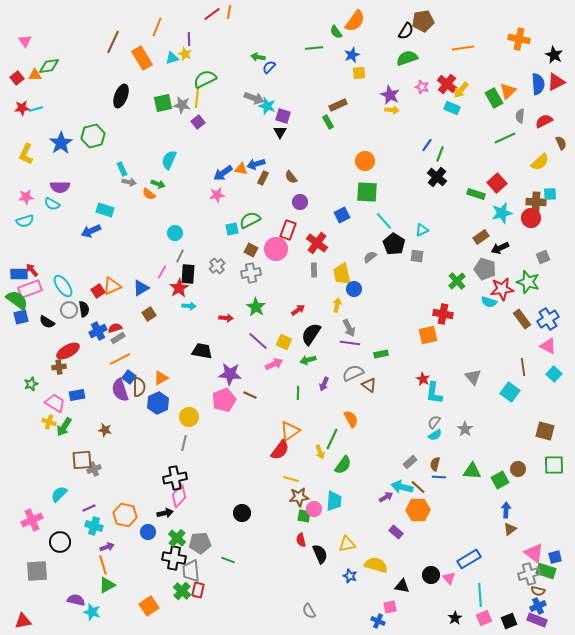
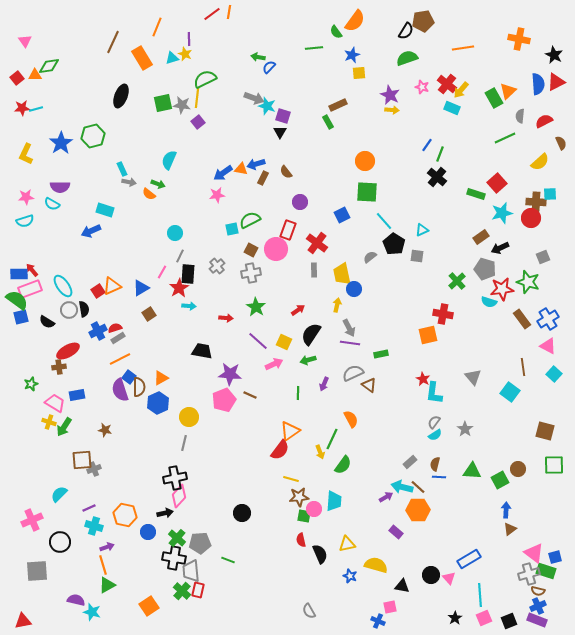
brown semicircle at (291, 177): moved 5 px left, 5 px up
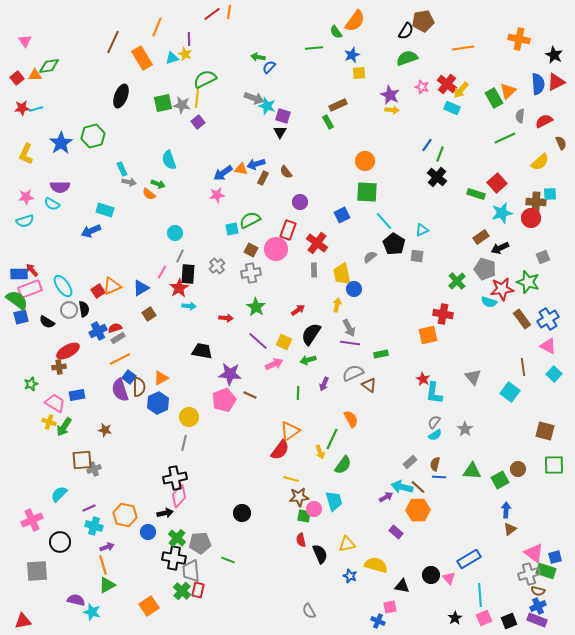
cyan semicircle at (169, 160): rotated 42 degrees counterclockwise
cyan trapezoid at (334, 501): rotated 20 degrees counterclockwise
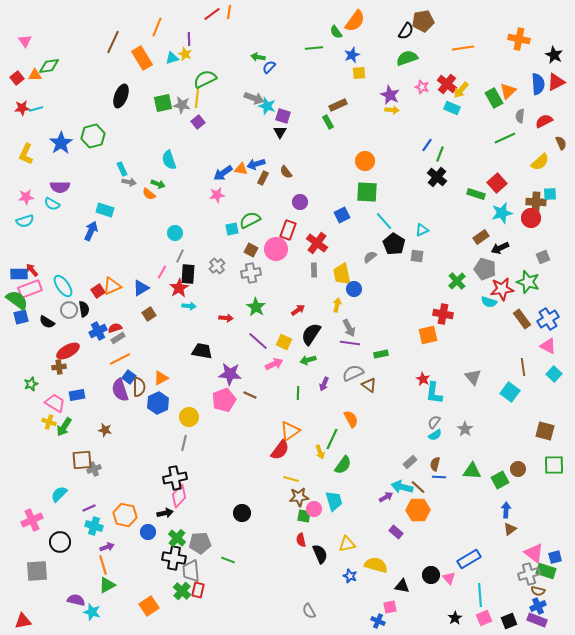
blue arrow at (91, 231): rotated 138 degrees clockwise
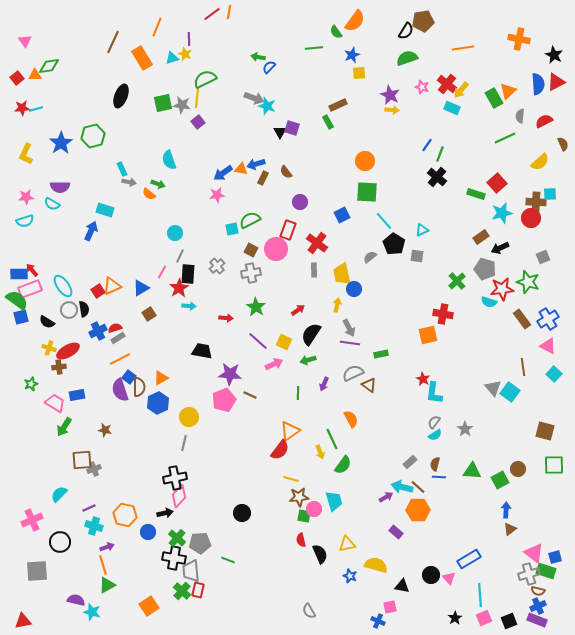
purple square at (283, 116): moved 9 px right, 12 px down
brown semicircle at (561, 143): moved 2 px right, 1 px down
gray triangle at (473, 377): moved 20 px right, 11 px down
yellow cross at (49, 422): moved 74 px up
green line at (332, 439): rotated 50 degrees counterclockwise
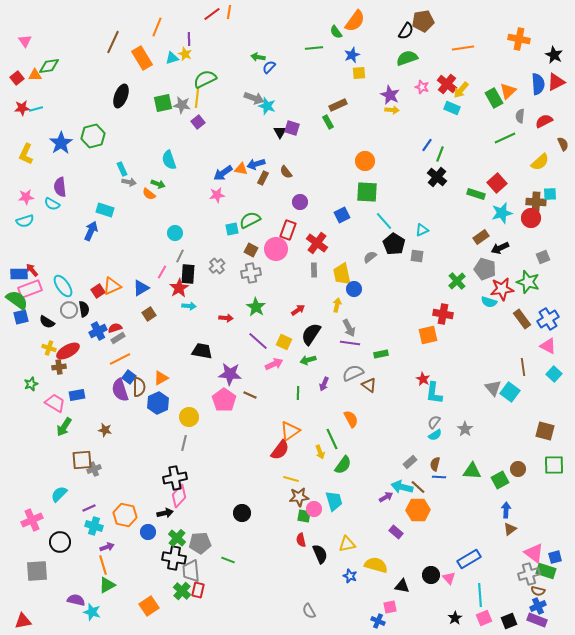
purple semicircle at (60, 187): rotated 84 degrees clockwise
pink pentagon at (224, 400): rotated 15 degrees counterclockwise
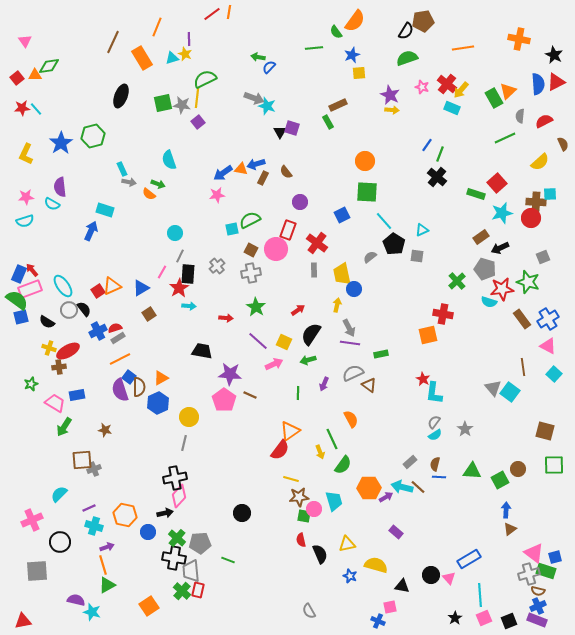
cyan line at (36, 109): rotated 64 degrees clockwise
blue rectangle at (19, 274): rotated 66 degrees counterclockwise
black semicircle at (84, 309): rotated 28 degrees counterclockwise
orange hexagon at (418, 510): moved 49 px left, 22 px up
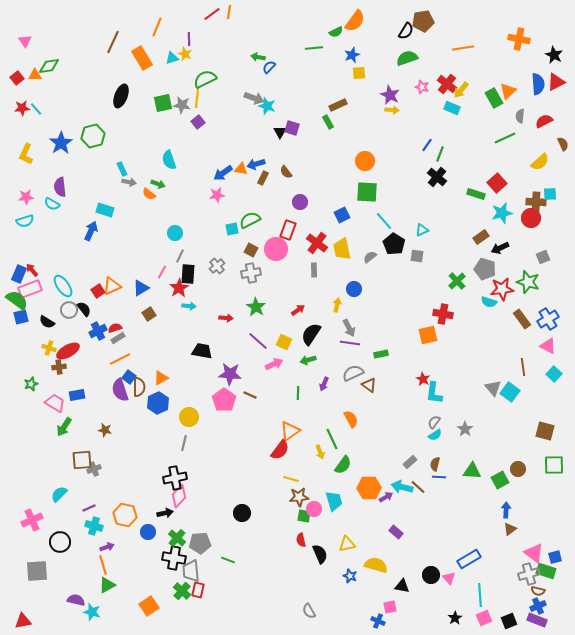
green semicircle at (336, 32): rotated 80 degrees counterclockwise
yellow trapezoid at (342, 274): moved 25 px up
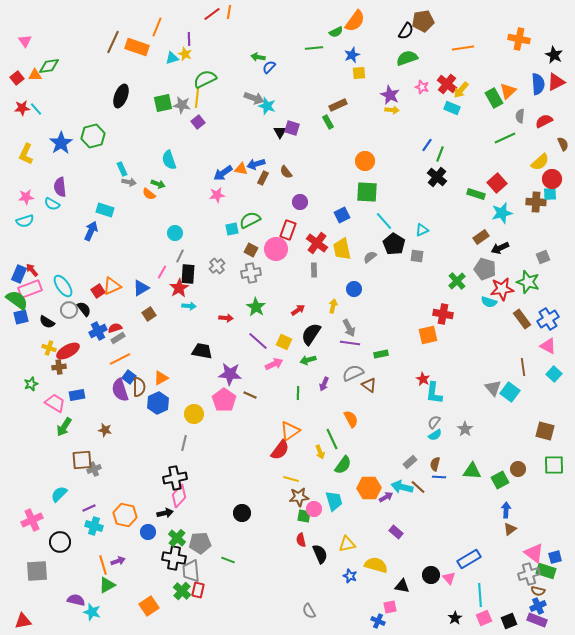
orange rectangle at (142, 58): moved 5 px left, 11 px up; rotated 40 degrees counterclockwise
red circle at (531, 218): moved 21 px right, 39 px up
yellow arrow at (337, 305): moved 4 px left, 1 px down
yellow circle at (189, 417): moved 5 px right, 3 px up
purple arrow at (107, 547): moved 11 px right, 14 px down
